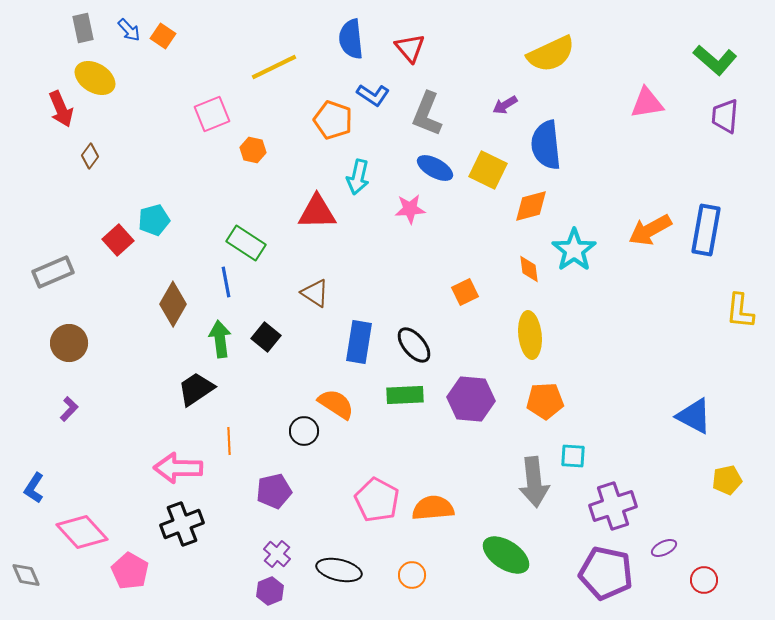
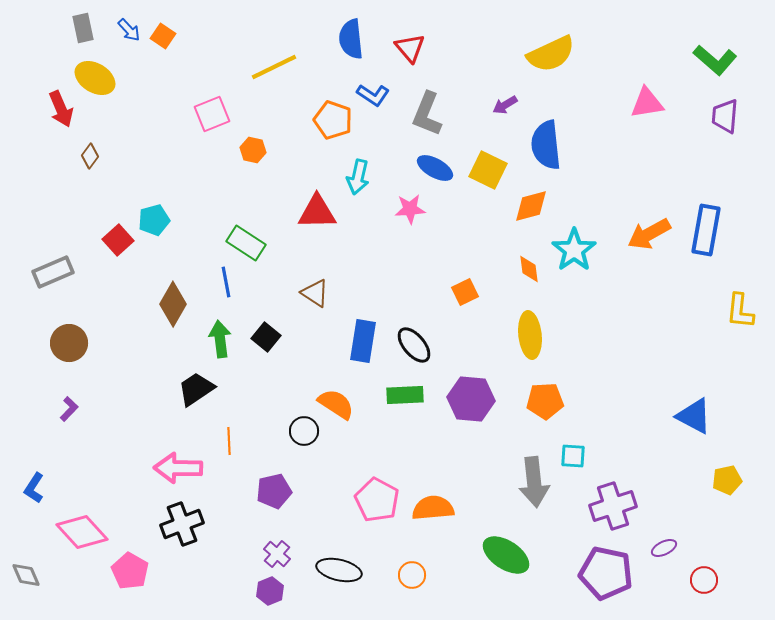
orange arrow at (650, 230): moved 1 px left, 4 px down
blue rectangle at (359, 342): moved 4 px right, 1 px up
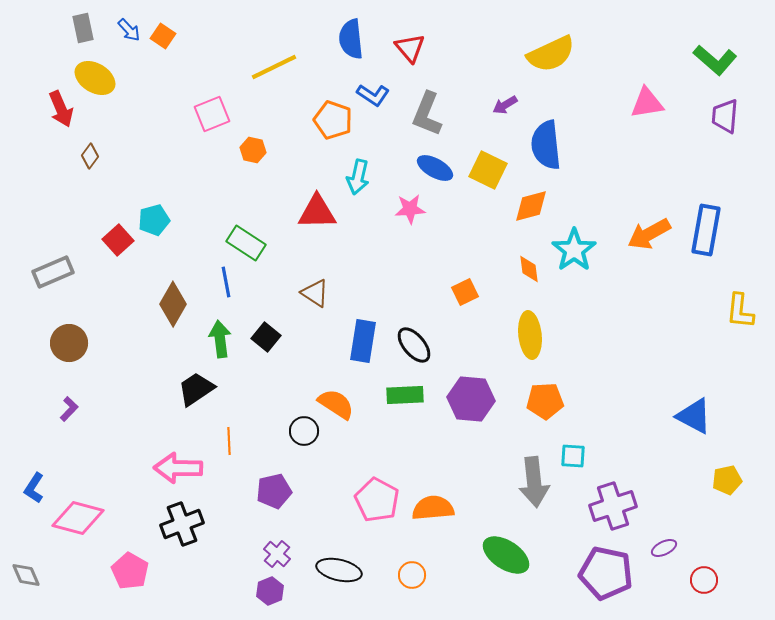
pink diamond at (82, 532): moved 4 px left, 14 px up; rotated 33 degrees counterclockwise
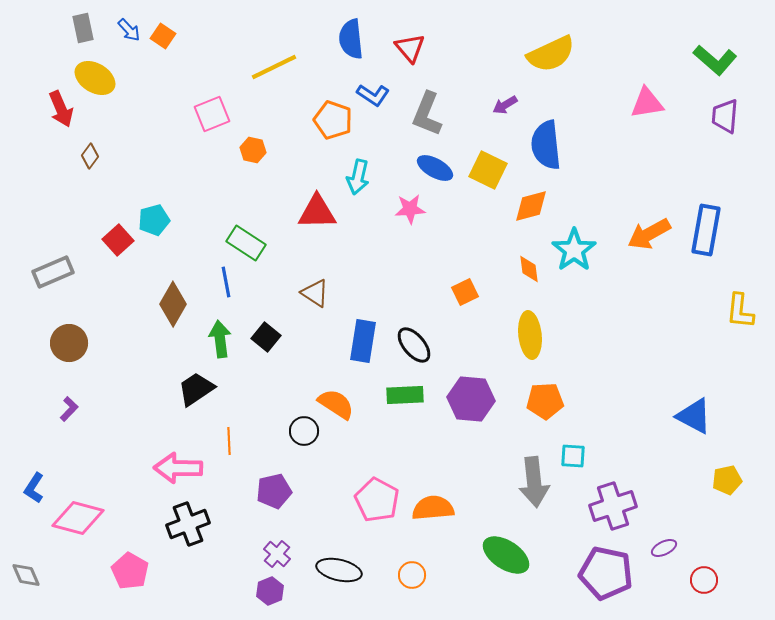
black cross at (182, 524): moved 6 px right
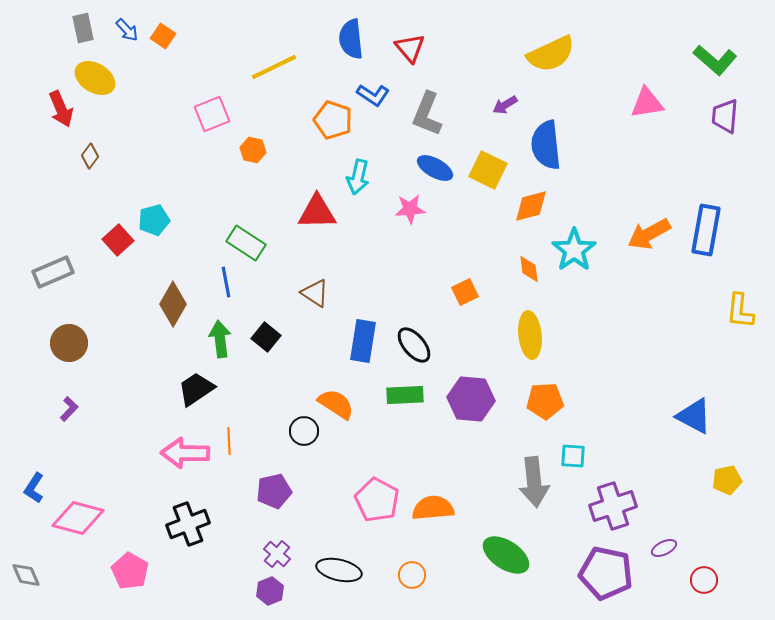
blue arrow at (129, 30): moved 2 px left
pink arrow at (178, 468): moved 7 px right, 15 px up
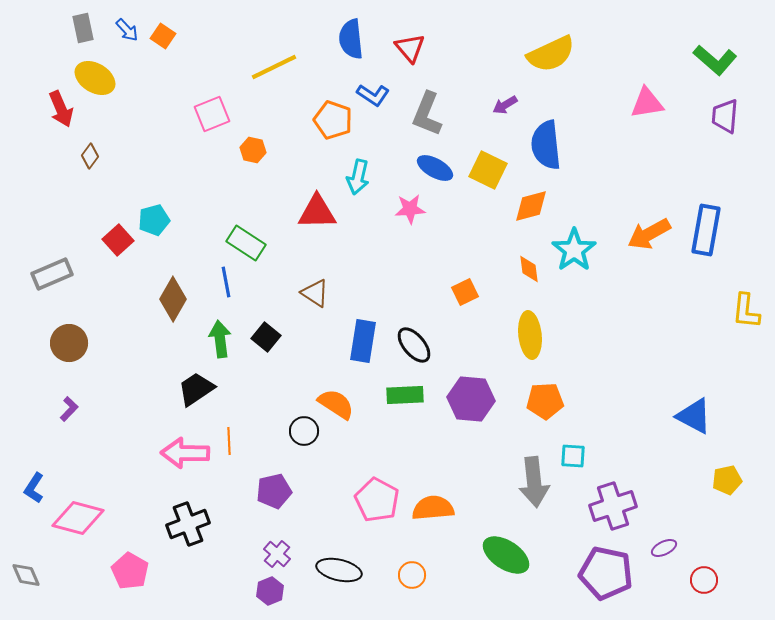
gray rectangle at (53, 272): moved 1 px left, 2 px down
brown diamond at (173, 304): moved 5 px up
yellow L-shape at (740, 311): moved 6 px right
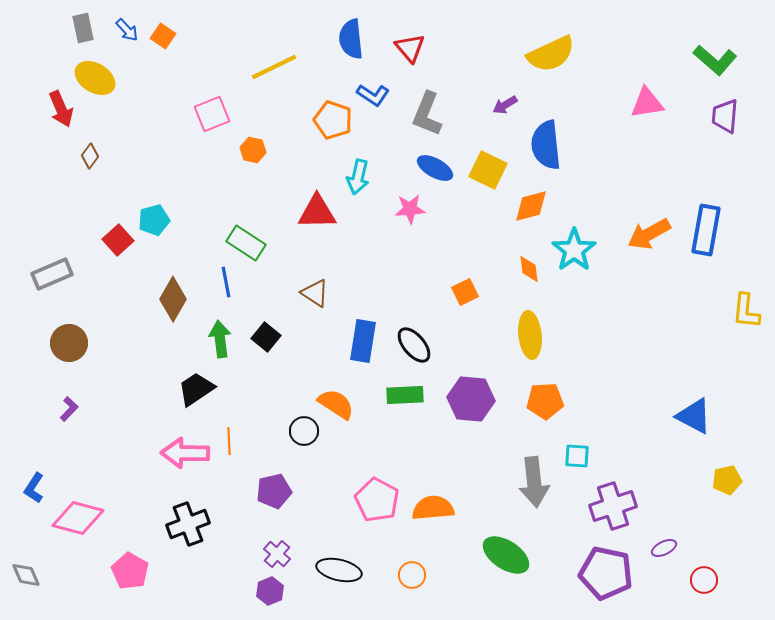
cyan square at (573, 456): moved 4 px right
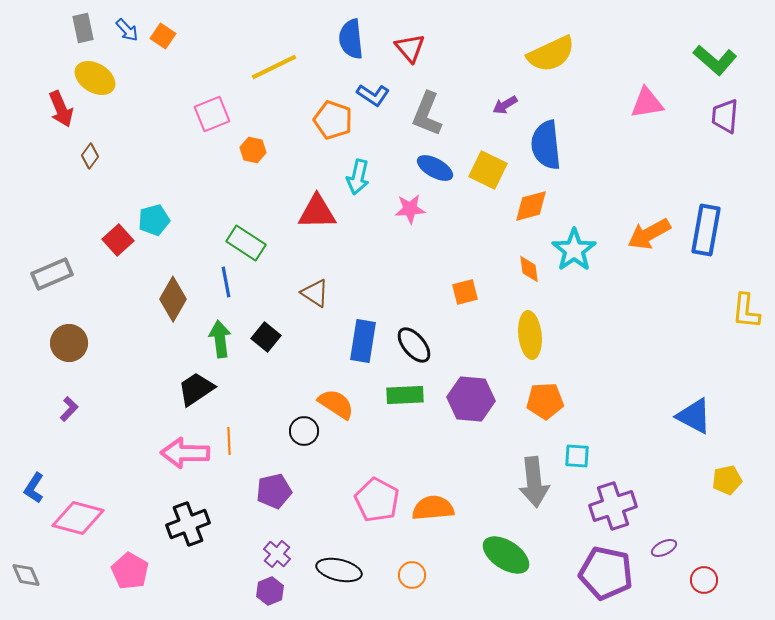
orange square at (465, 292): rotated 12 degrees clockwise
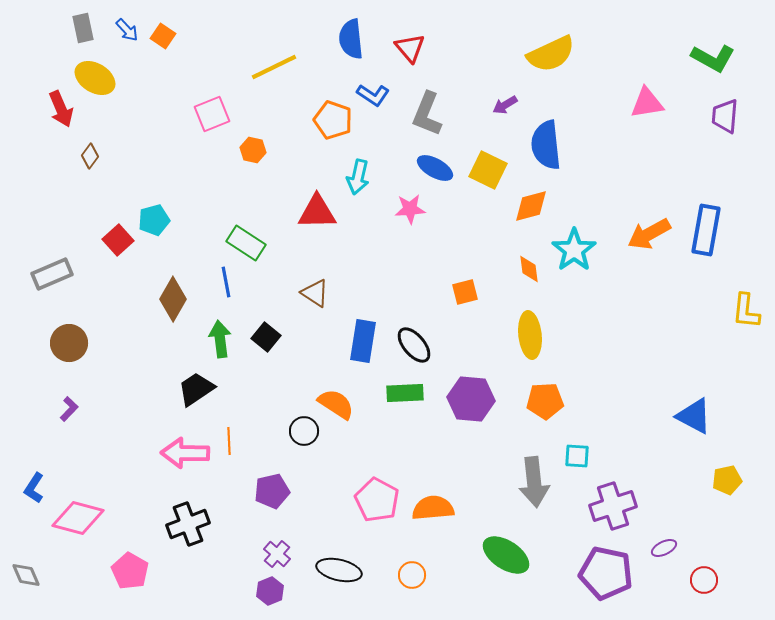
green L-shape at (715, 60): moved 2 px left, 2 px up; rotated 12 degrees counterclockwise
green rectangle at (405, 395): moved 2 px up
purple pentagon at (274, 491): moved 2 px left
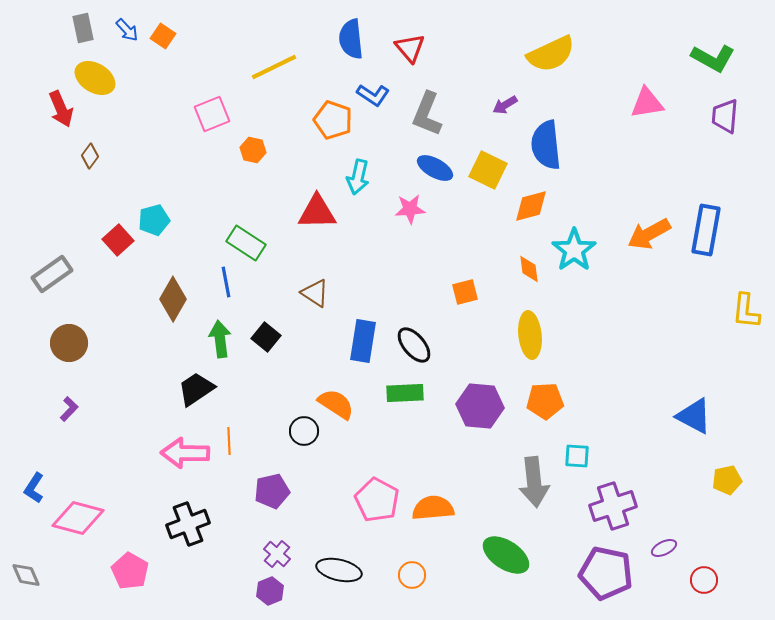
gray rectangle at (52, 274): rotated 12 degrees counterclockwise
purple hexagon at (471, 399): moved 9 px right, 7 px down
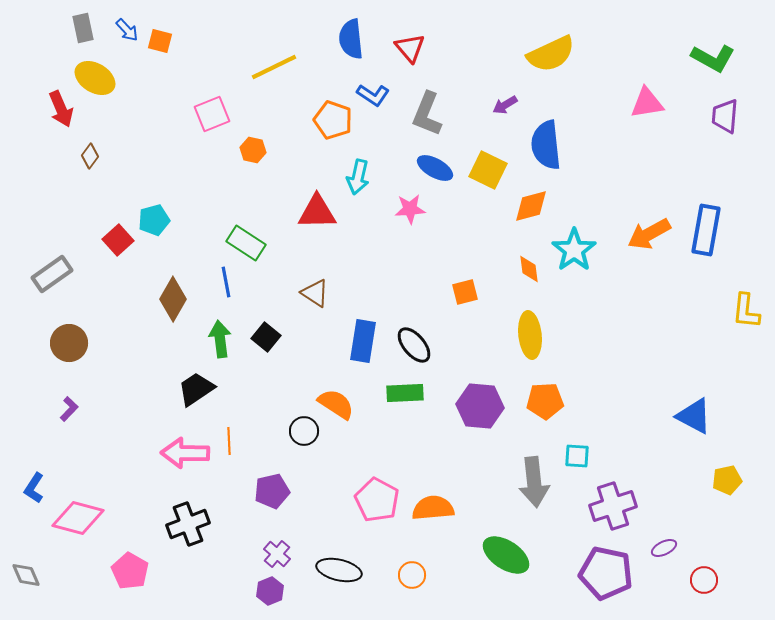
orange square at (163, 36): moved 3 px left, 5 px down; rotated 20 degrees counterclockwise
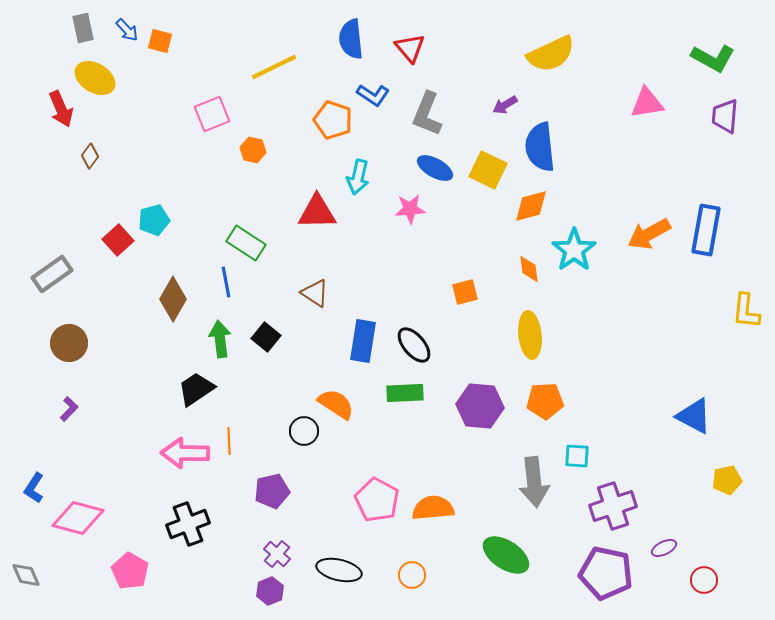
blue semicircle at (546, 145): moved 6 px left, 2 px down
